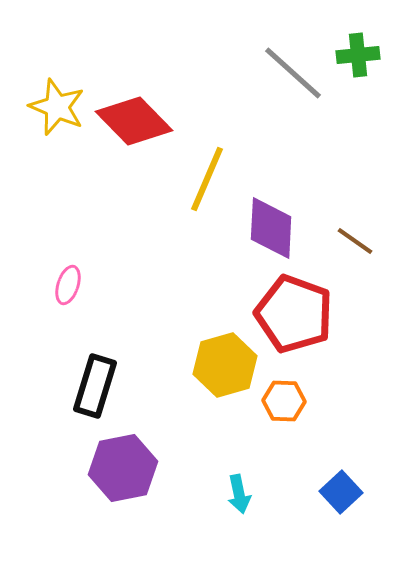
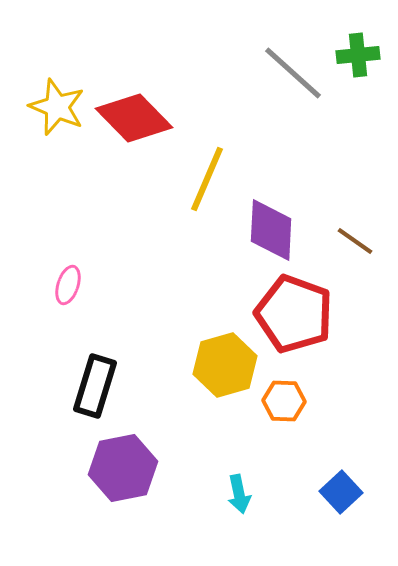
red diamond: moved 3 px up
purple diamond: moved 2 px down
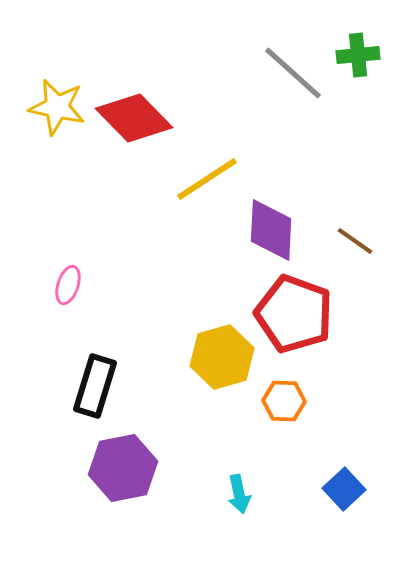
yellow star: rotated 10 degrees counterclockwise
yellow line: rotated 34 degrees clockwise
yellow hexagon: moved 3 px left, 8 px up
blue square: moved 3 px right, 3 px up
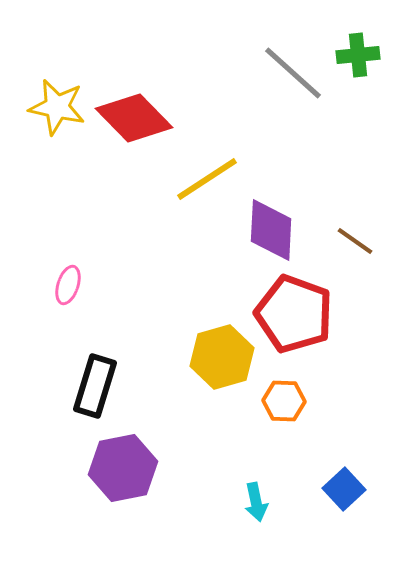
cyan arrow: moved 17 px right, 8 px down
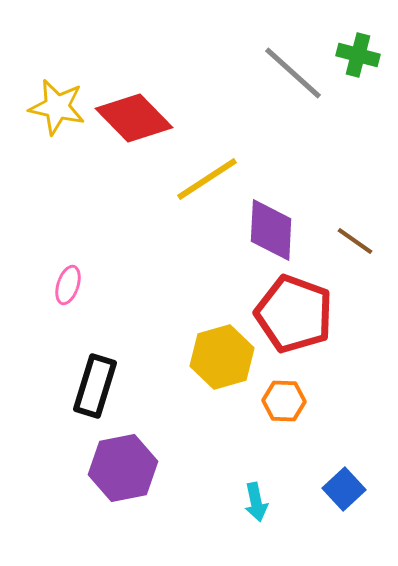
green cross: rotated 21 degrees clockwise
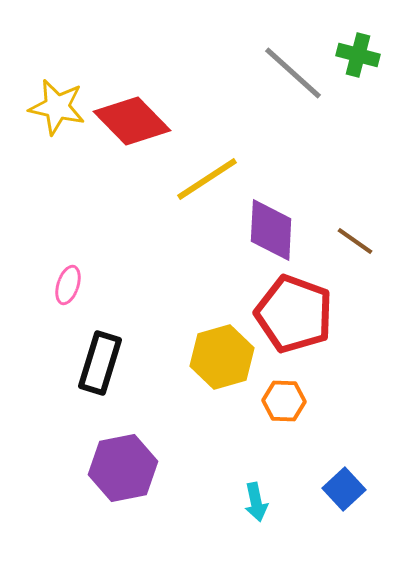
red diamond: moved 2 px left, 3 px down
black rectangle: moved 5 px right, 23 px up
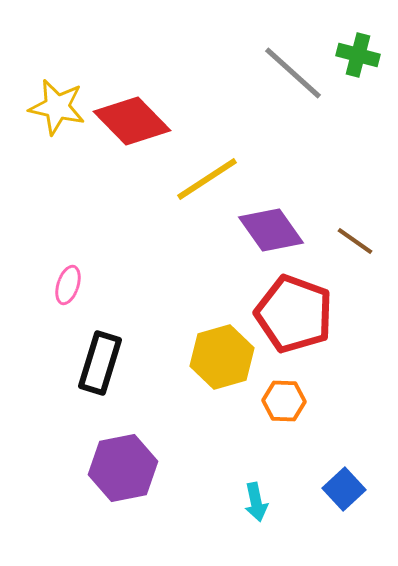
purple diamond: rotated 38 degrees counterclockwise
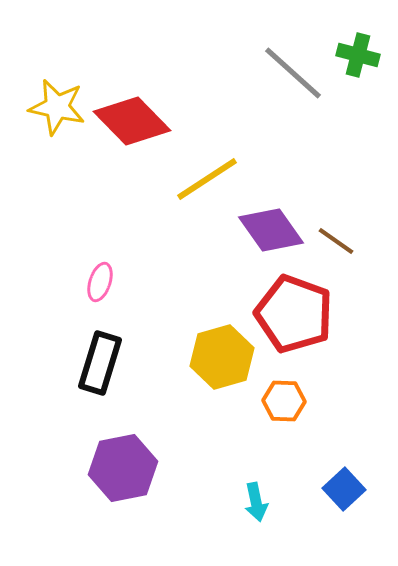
brown line: moved 19 px left
pink ellipse: moved 32 px right, 3 px up
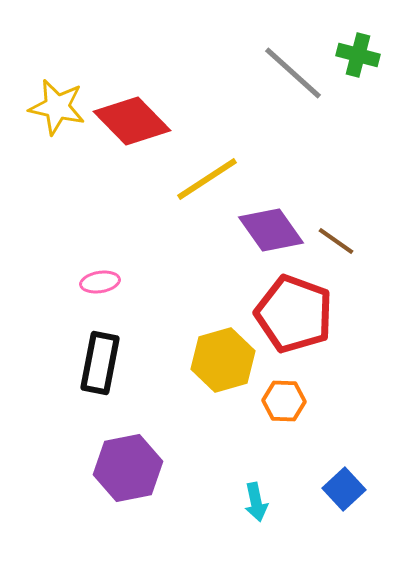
pink ellipse: rotated 63 degrees clockwise
yellow hexagon: moved 1 px right, 3 px down
black rectangle: rotated 6 degrees counterclockwise
purple hexagon: moved 5 px right
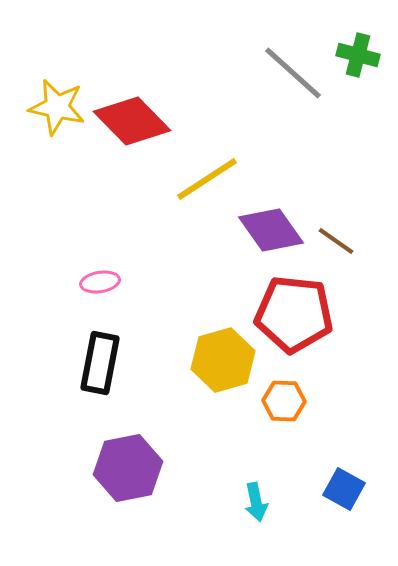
red pentagon: rotated 14 degrees counterclockwise
blue square: rotated 18 degrees counterclockwise
